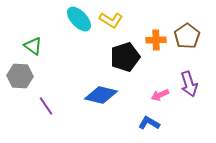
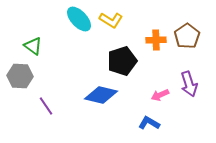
black pentagon: moved 3 px left, 4 px down
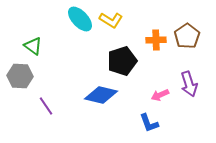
cyan ellipse: moved 1 px right
blue L-shape: rotated 140 degrees counterclockwise
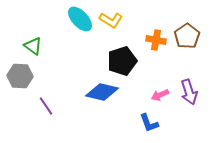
orange cross: rotated 12 degrees clockwise
purple arrow: moved 8 px down
blue diamond: moved 1 px right, 3 px up
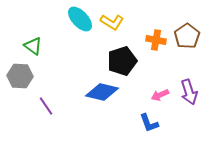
yellow L-shape: moved 1 px right, 2 px down
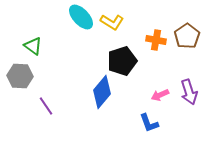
cyan ellipse: moved 1 px right, 2 px up
blue diamond: rotated 64 degrees counterclockwise
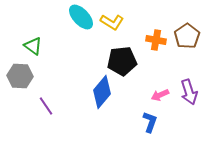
black pentagon: rotated 12 degrees clockwise
blue L-shape: moved 1 px right, 1 px up; rotated 140 degrees counterclockwise
